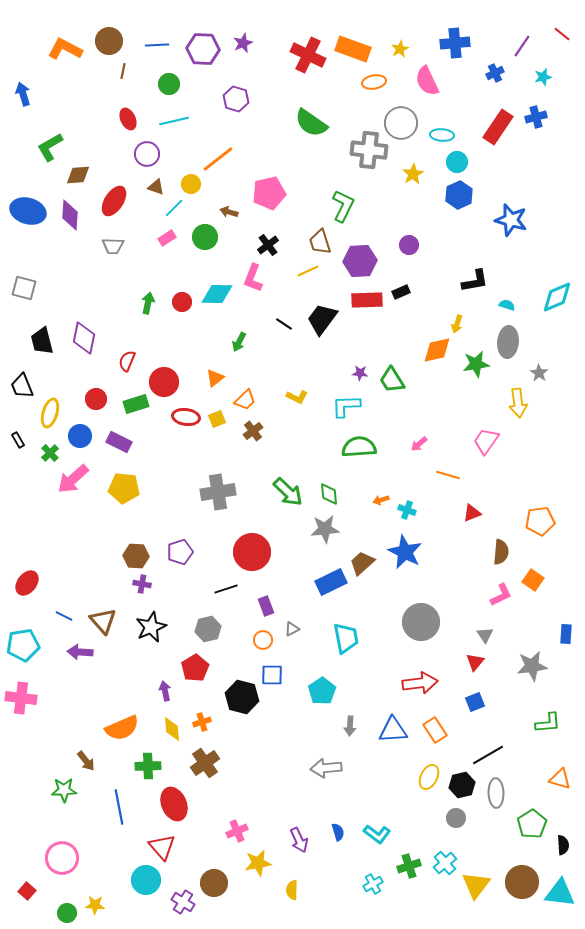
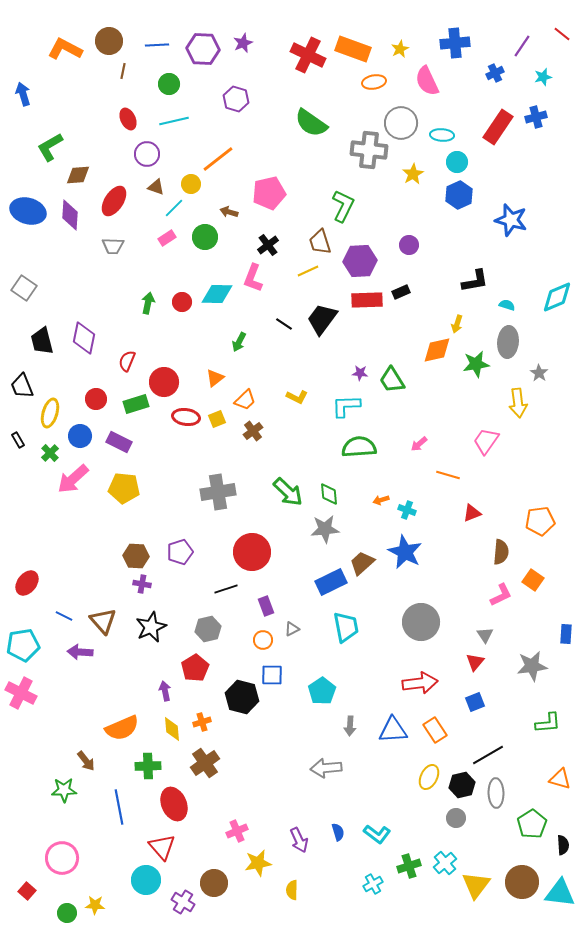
gray square at (24, 288): rotated 20 degrees clockwise
cyan trapezoid at (346, 638): moved 11 px up
pink cross at (21, 698): moved 5 px up; rotated 20 degrees clockwise
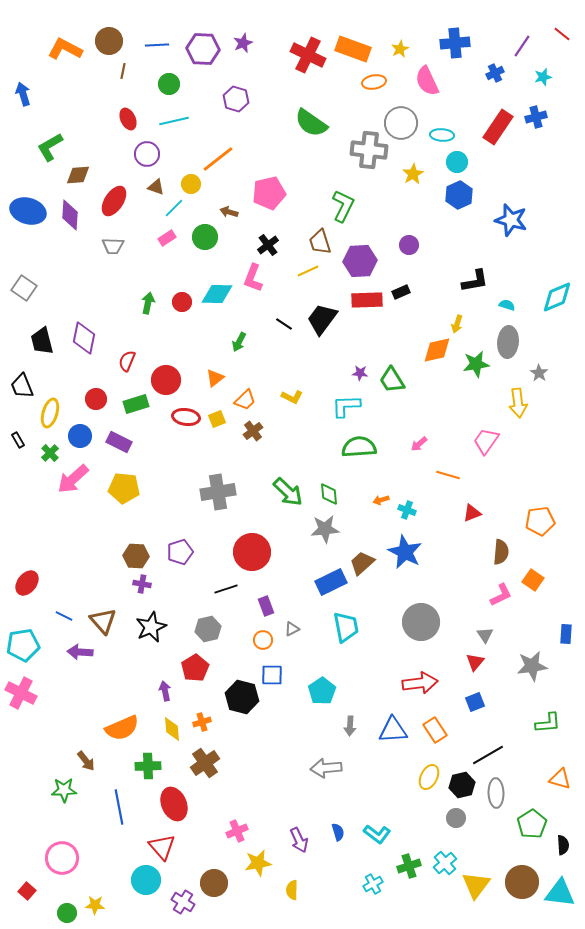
red circle at (164, 382): moved 2 px right, 2 px up
yellow L-shape at (297, 397): moved 5 px left
